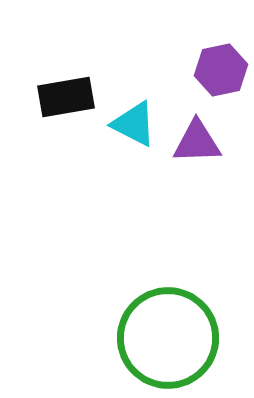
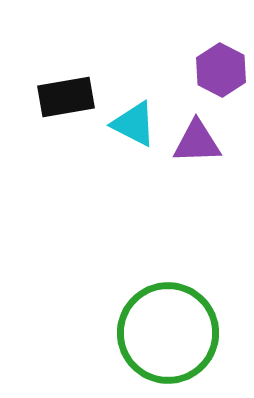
purple hexagon: rotated 21 degrees counterclockwise
green circle: moved 5 px up
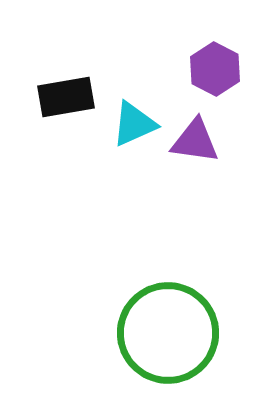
purple hexagon: moved 6 px left, 1 px up
cyan triangle: rotated 51 degrees counterclockwise
purple triangle: moved 2 px left, 1 px up; rotated 10 degrees clockwise
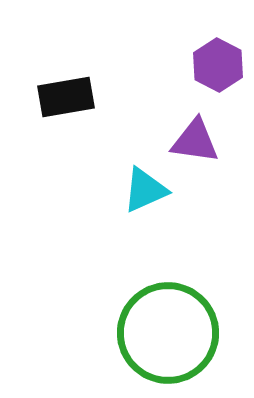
purple hexagon: moved 3 px right, 4 px up
cyan triangle: moved 11 px right, 66 px down
